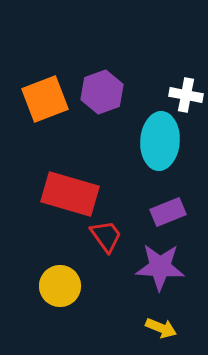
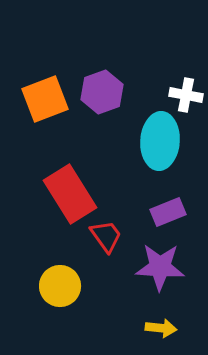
red rectangle: rotated 42 degrees clockwise
yellow arrow: rotated 16 degrees counterclockwise
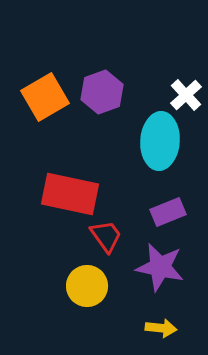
white cross: rotated 36 degrees clockwise
orange square: moved 2 px up; rotated 9 degrees counterclockwise
red rectangle: rotated 46 degrees counterclockwise
purple star: rotated 9 degrees clockwise
yellow circle: moved 27 px right
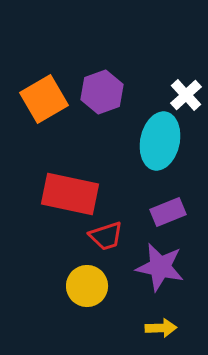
orange square: moved 1 px left, 2 px down
cyan ellipse: rotated 8 degrees clockwise
red trapezoid: rotated 108 degrees clockwise
yellow arrow: rotated 8 degrees counterclockwise
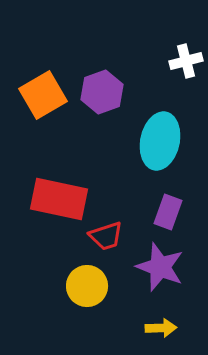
white cross: moved 34 px up; rotated 28 degrees clockwise
orange square: moved 1 px left, 4 px up
red rectangle: moved 11 px left, 5 px down
purple rectangle: rotated 48 degrees counterclockwise
purple star: rotated 9 degrees clockwise
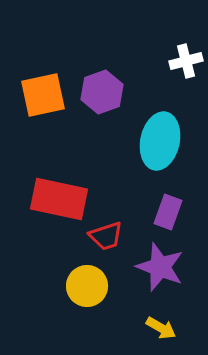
orange square: rotated 18 degrees clockwise
yellow arrow: rotated 32 degrees clockwise
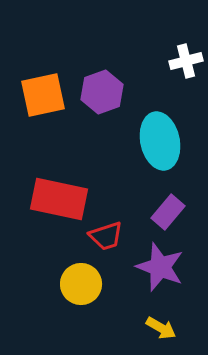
cyan ellipse: rotated 24 degrees counterclockwise
purple rectangle: rotated 20 degrees clockwise
yellow circle: moved 6 px left, 2 px up
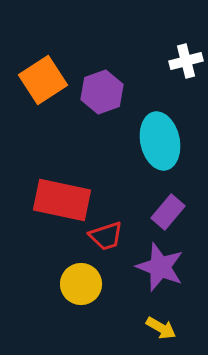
orange square: moved 15 px up; rotated 21 degrees counterclockwise
red rectangle: moved 3 px right, 1 px down
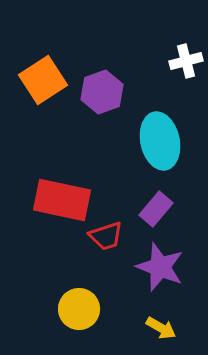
purple rectangle: moved 12 px left, 3 px up
yellow circle: moved 2 px left, 25 px down
